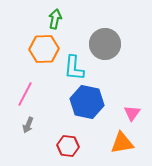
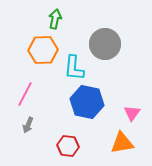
orange hexagon: moved 1 px left, 1 px down
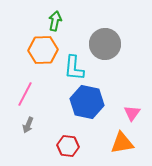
green arrow: moved 2 px down
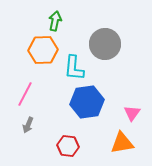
blue hexagon: rotated 20 degrees counterclockwise
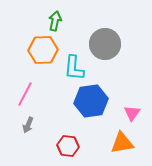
blue hexagon: moved 4 px right, 1 px up
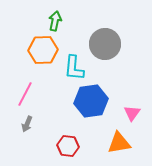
gray arrow: moved 1 px left, 1 px up
orange triangle: moved 3 px left
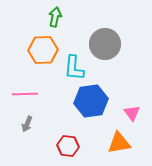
green arrow: moved 4 px up
pink line: rotated 60 degrees clockwise
pink triangle: rotated 12 degrees counterclockwise
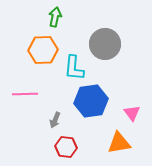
gray arrow: moved 28 px right, 4 px up
red hexagon: moved 2 px left, 1 px down
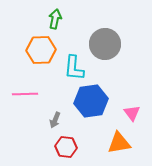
green arrow: moved 2 px down
orange hexagon: moved 2 px left
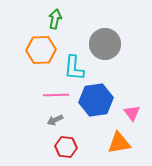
pink line: moved 31 px right, 1 px down
blue hexagon: moved 5 px right, 1 px up
gray arrow: rotated 42 degrees clockwise
